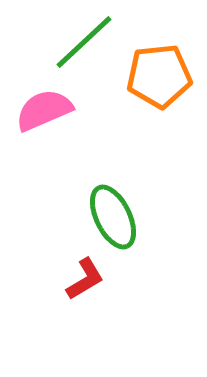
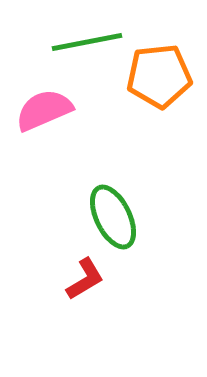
green line: moved 3 px right; rotated 32 degrees clockwise
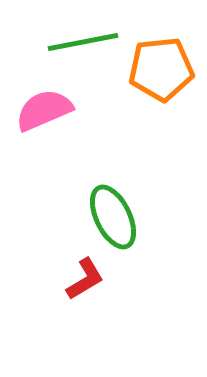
green line: moved 4 px left
orange pentagon: moved 2 px right, 7 px up
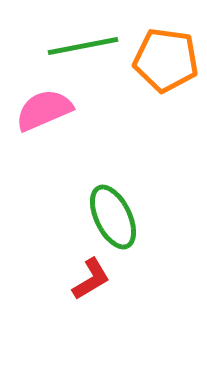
green line: moved 4 px down
orange pentagon: moved 5 px right, 9 px up; rotated 14 degrees clockwise
red L-shape: moved 6 px right
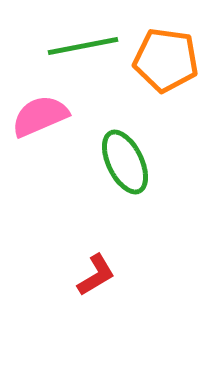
pink semicircle: moved 4 px left, 6 px down
green ellipse: moved 12 px right, 55 px up
red L-shape: moved 5 px right, 4 px up
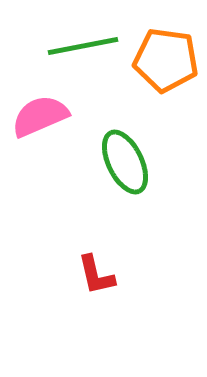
red L-shape: rotated 108 degrees clockwise
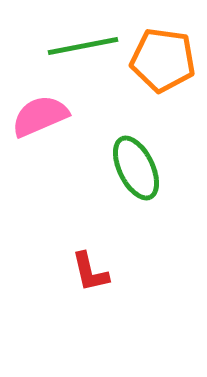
orange pentagon: moved 3 px left
green ellipse: moved 11 px right, 6 px down
red L-shape: moved 6 px left, 3 px up
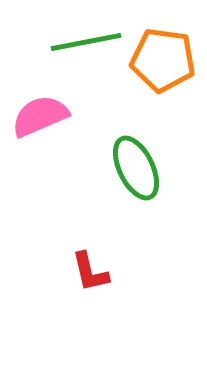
green line: moved 3 px right, 4 px up
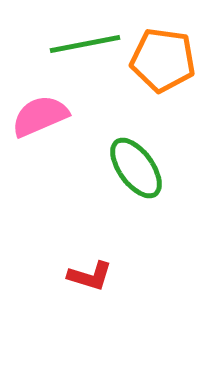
green line: moved 1 px left, 2 px down
green ellipse: rotated 10 degrees counterclockwise
red L-shape: moved 4 px down; rotated 60 degrees counterclockwise
